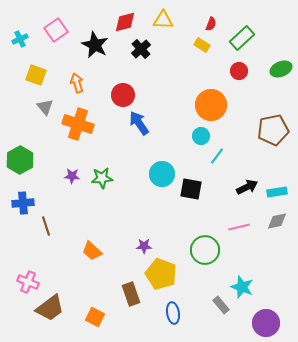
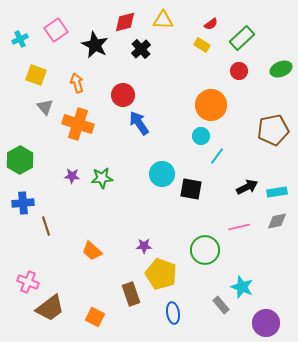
red semicircle at (211, 24): rotated 32 degrees clockwise
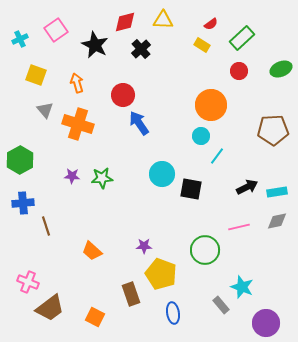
gray triangle at (45, 107): moved 3 px down
brown pentagon at (273, 130): rotated 8 degrees clockwise
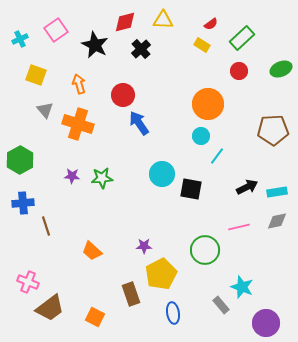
orange arrow at (77, 83): moved 2 px right, 1 px down
orange circle at (211, 105): moved 3 px left, 1 px up
yellow pentagon at (161, 274): rotated 24 degrees clockwise
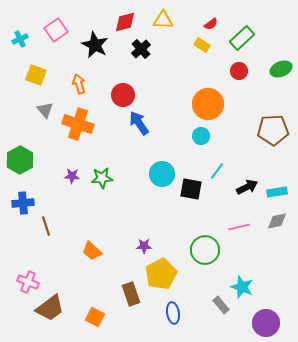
cyan line at (217, 156): moved 15 px down
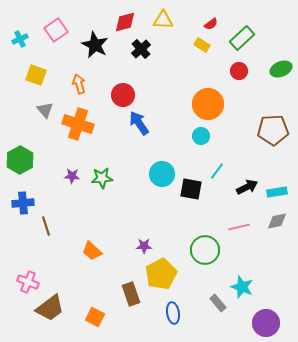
gray rectangle at (221, 305): moved 3 px left, 2 px up
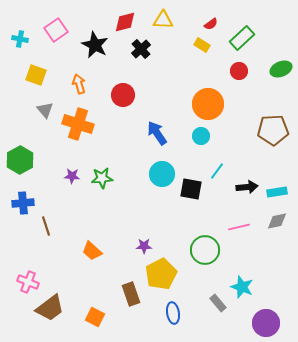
cyan cross at (20, 39): rotated 35 degrees clockwise
blue arrow at (139, 123): moved 18 px right, 10 px down
black arrow at (247, 187): rotated 20 degrees clockwise
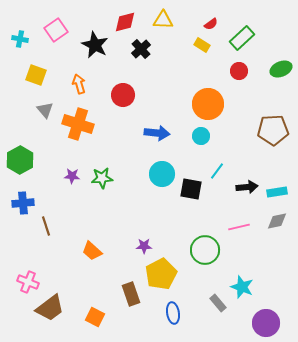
blue arrow at (157, 133): rotated 130 degrees clockwise
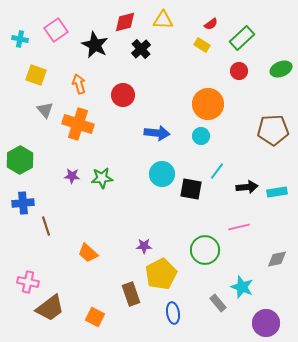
gray diamond at (277, 221): moved 38 px down
orange trapezoid at (92, 251): moved 4 px left, 2 px down
pink cross at (28, 282): rotated 10 degrees counterclockwise
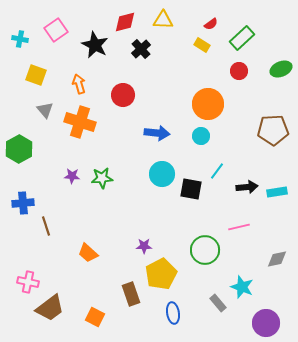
orange cross at (78, 124): moved 2 px right, 2 px up
green hexagon at (20, 160): moved 1 px left, 11 px up
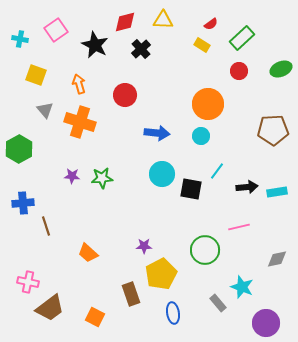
red circle at (123, 95): moved 2 px right
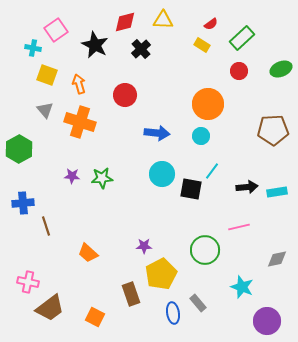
cyan cross at (20, 39): moved 13 px right, 9 px down
yellow square at (36, 75): moved 11 px right
cyan line at (217, 171): moved 5 px left
gray rectangle at (218, 303): moved 20 px left
purple circle at (266, 323): moved 1 px right, 2 px up
